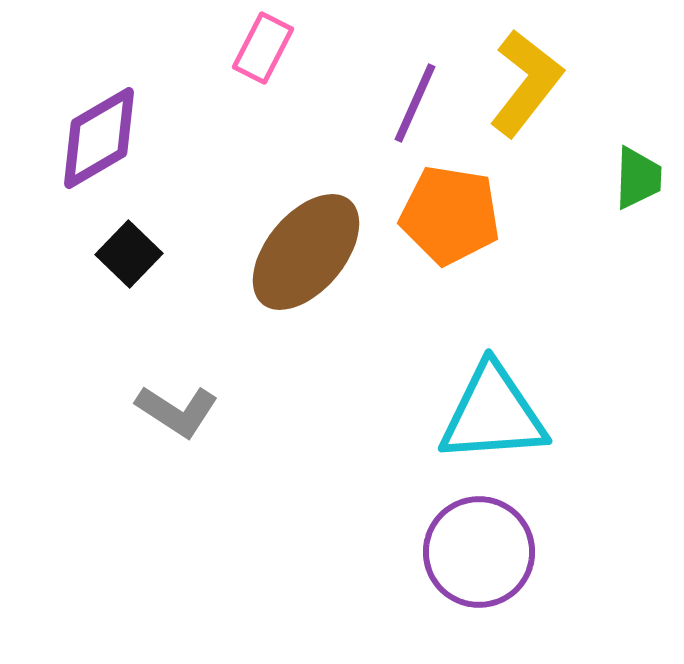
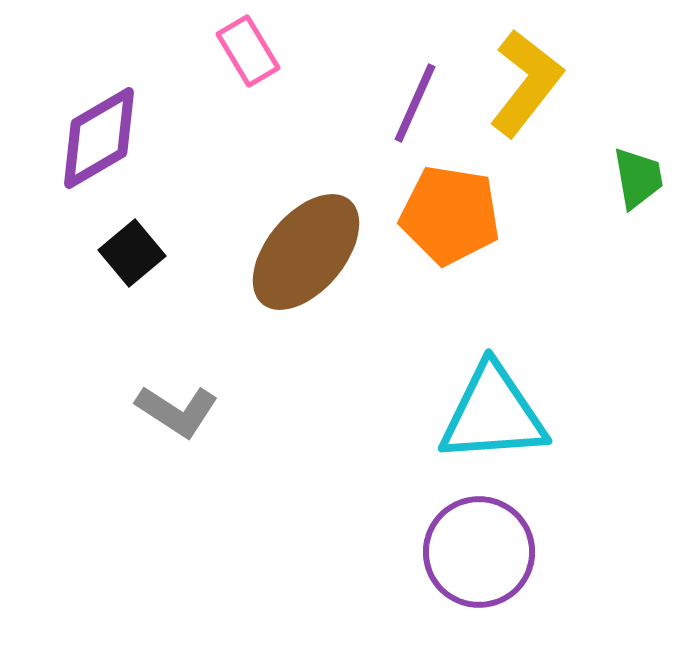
pink rectangle: moved 15 px left, 3 px down; rotated 58 degrees counterclockwise
green trapezoid: rotated 12 degrees counterclockwise
black square: moved 3 px right, 1 px up; rotated 6 degrees clockwise
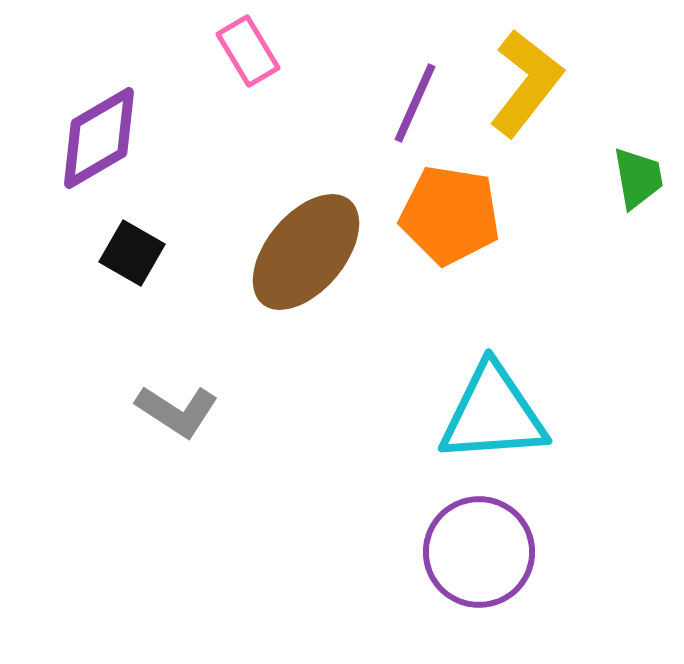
black square: rotated 20 degrees counterclockwise
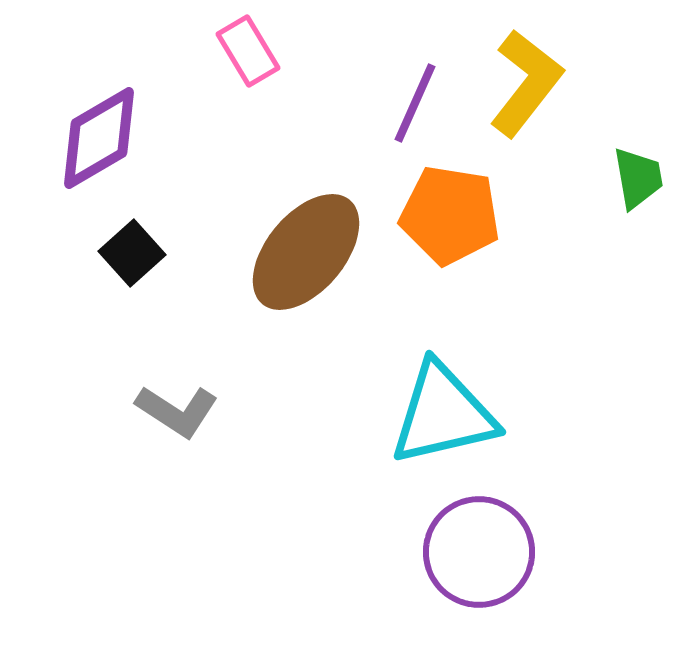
black square: rotated 18 degrees clockwise
cyan triangle: moved 50 px left; rotated 9 degrees counterclockwise
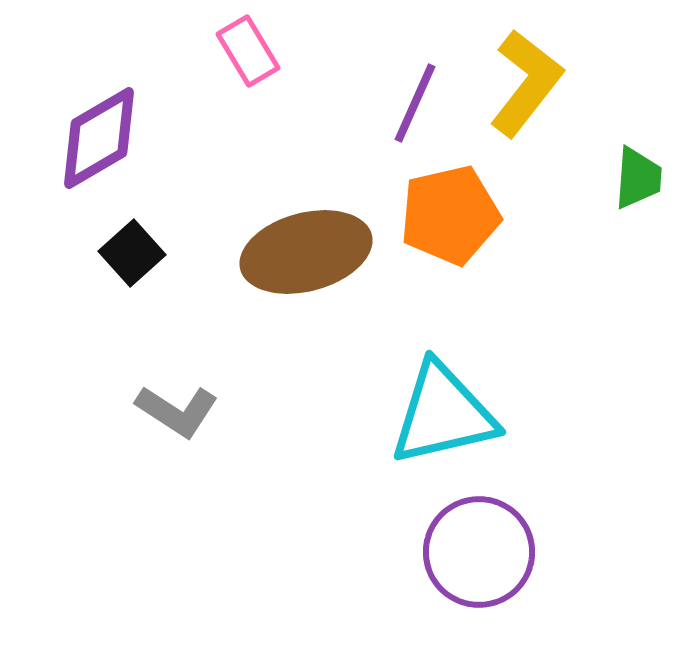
green trapezoid: rotated 14 degrees clockwise
orange pentagon: rotated 22 degrees counterclockwise
brown ellipse: rotated 35 degrees clockwise
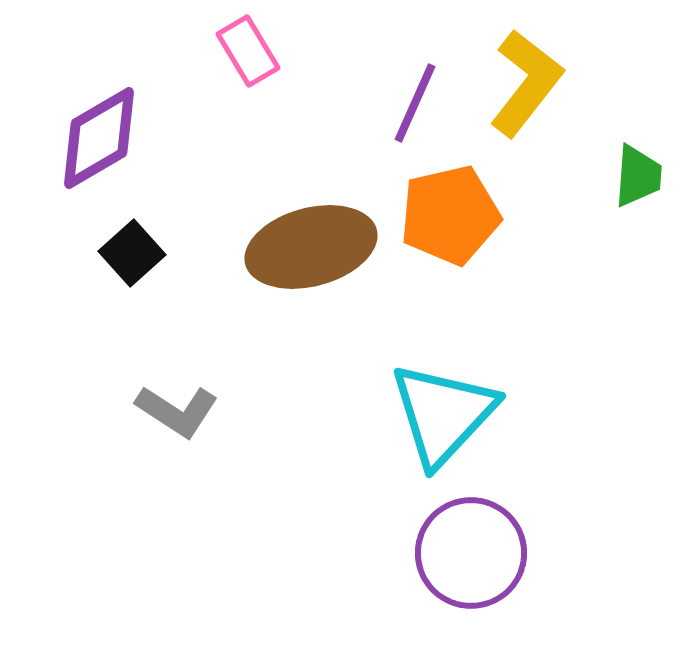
green trapezoid: moved 2 px up
brown ellipse: moved 5 px right, 5 px up
cyan triangle: rotated 34 degrees counterclockwise
purple circle: moved 8 px left, 1 px down
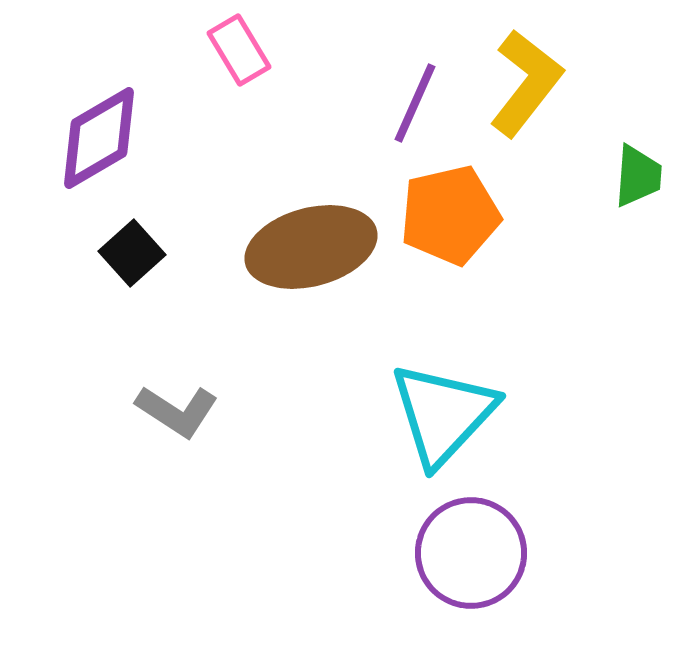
pink rectangle: moved 9 px left, 1 px up
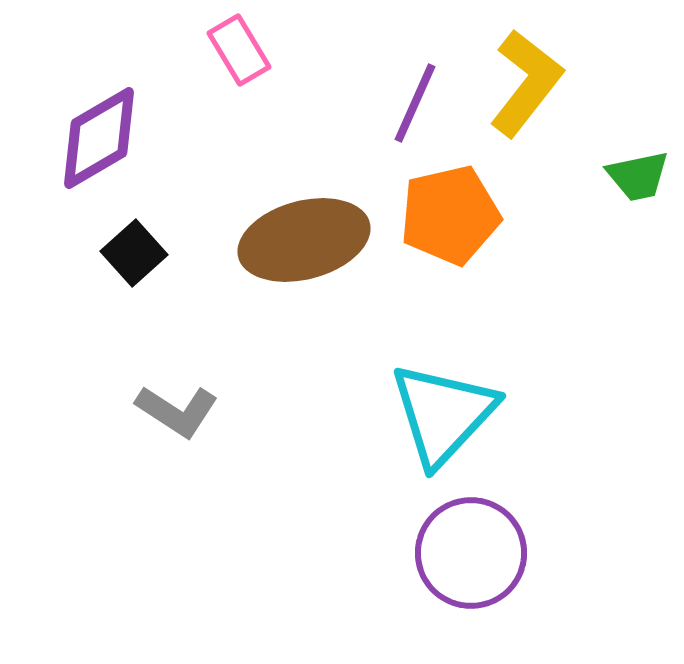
green trapezoid: rotated 74 degrees clockwise
brown ellipse: moved 7 px left, 7 px up
black square: moved 2 px right
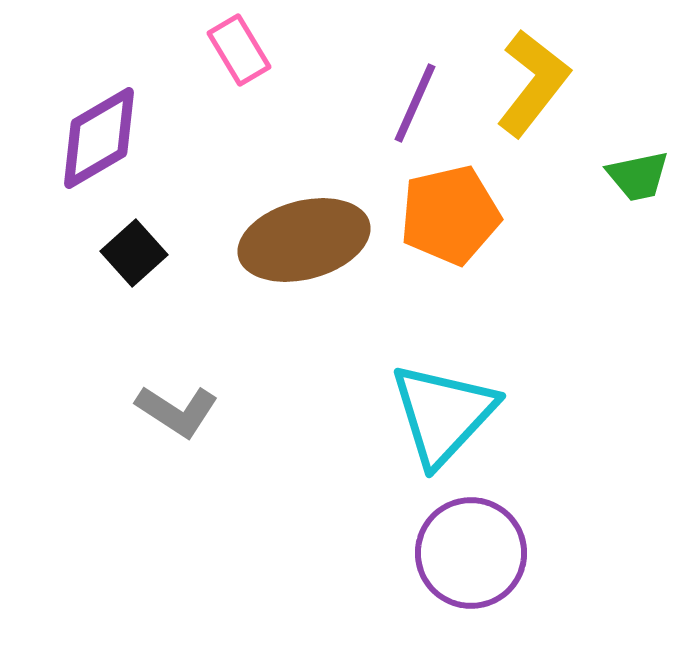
yellow L-shape: moved 7 px right
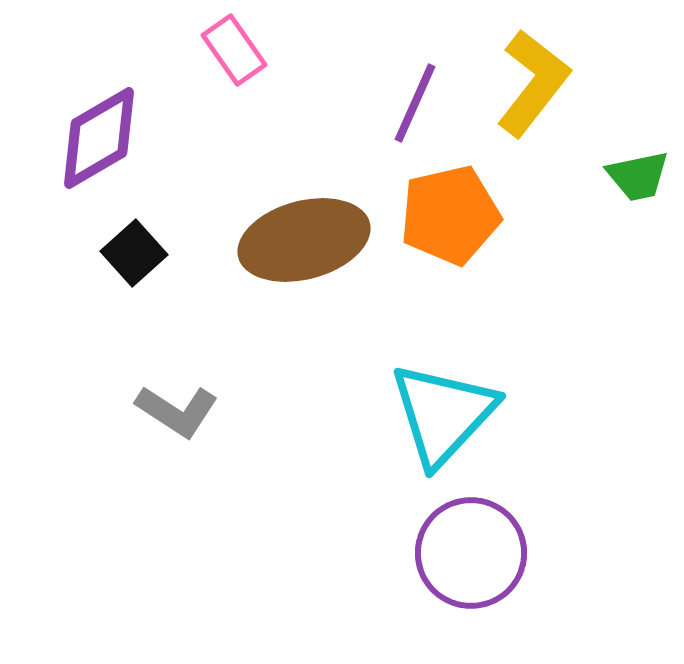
pink rectangle: moved 5 px left; rotated 4 degrees counterclockwise
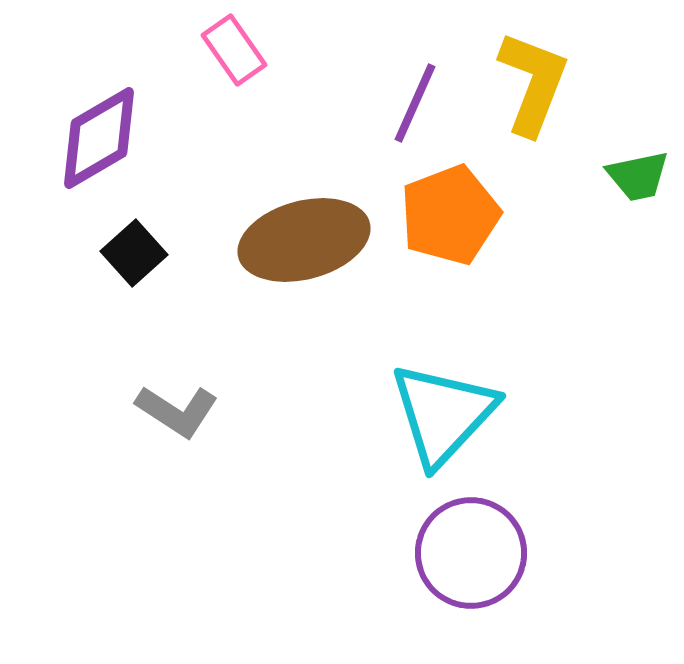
yellow L-shape: rotated 17 degrees counterclockwise
orange pentagon: rotated 8 degrees counterclockwise
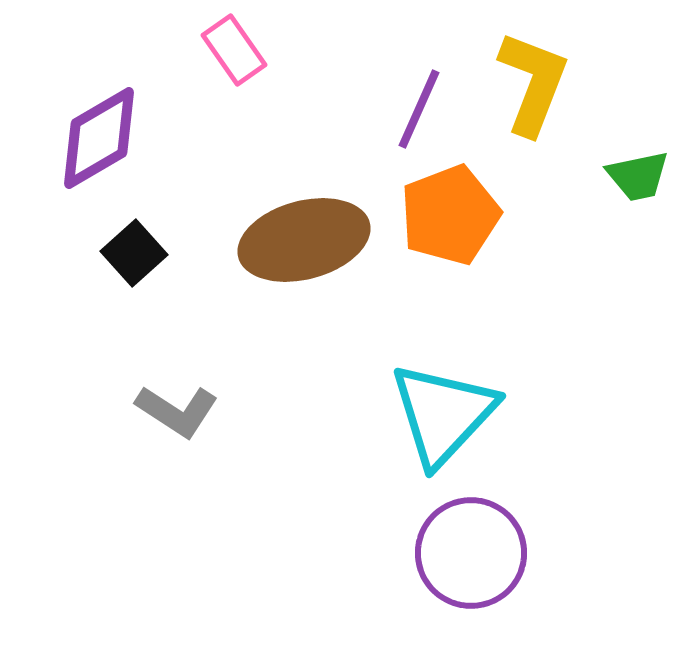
purple line: moved 4 px right, 6 px down
